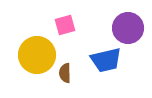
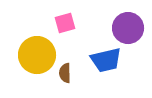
pink square: moved 2 px up
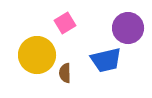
pink square: rotated 15 degrees counterclockwise
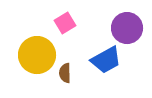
purple circle: moved 1 px left
blue trapezoid: rotated 16 degrees counterclockwise
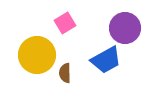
purple circle: moved 2 px left
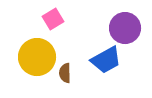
pink square: moved 12 px left, 4 px up
yellow circle: moved 2 px down
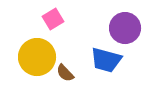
blue trapezoid: rotated 44 degrees clockwise
brown semicircle: rotated 42 degrees counterclockwise
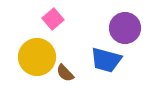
pink square: rotated 10 degrees counterclockwise
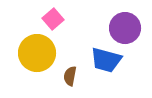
yellow circle: moved 4 px up
brown semicircle: moved 5 px right, 3 px down; rotated 54 degrees clockwise
